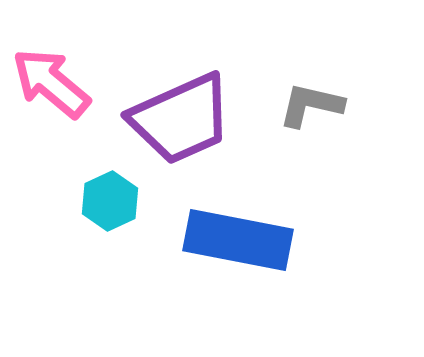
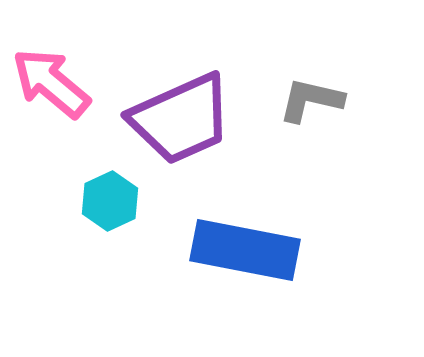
gray L-shape: moved 5 px up
blue rectangle: moved 7 px right, 10 px down
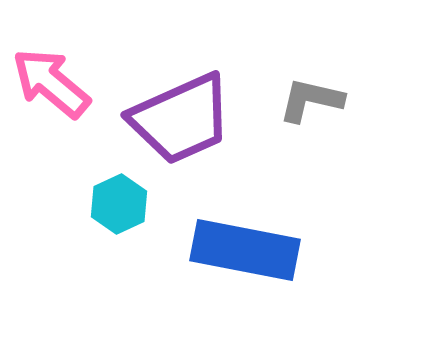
cyan hexagon: moved 9 px right, 3 px down
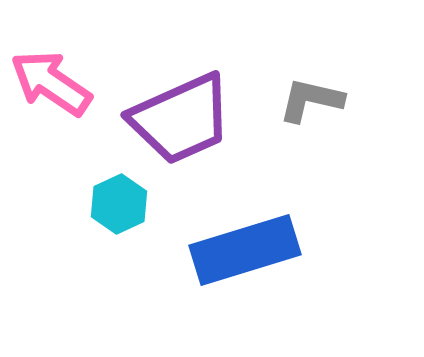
pink arrow: rotated 6 degrees counterclockwise
blue rectangle: rotated 28 degrees counterclockwise
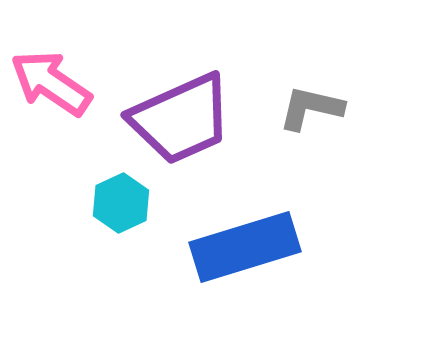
gray L-shape: moved 8 px down
cyan hexagon: moved 2 px right, 1 px up
blue rectangle: moved 3 px up
